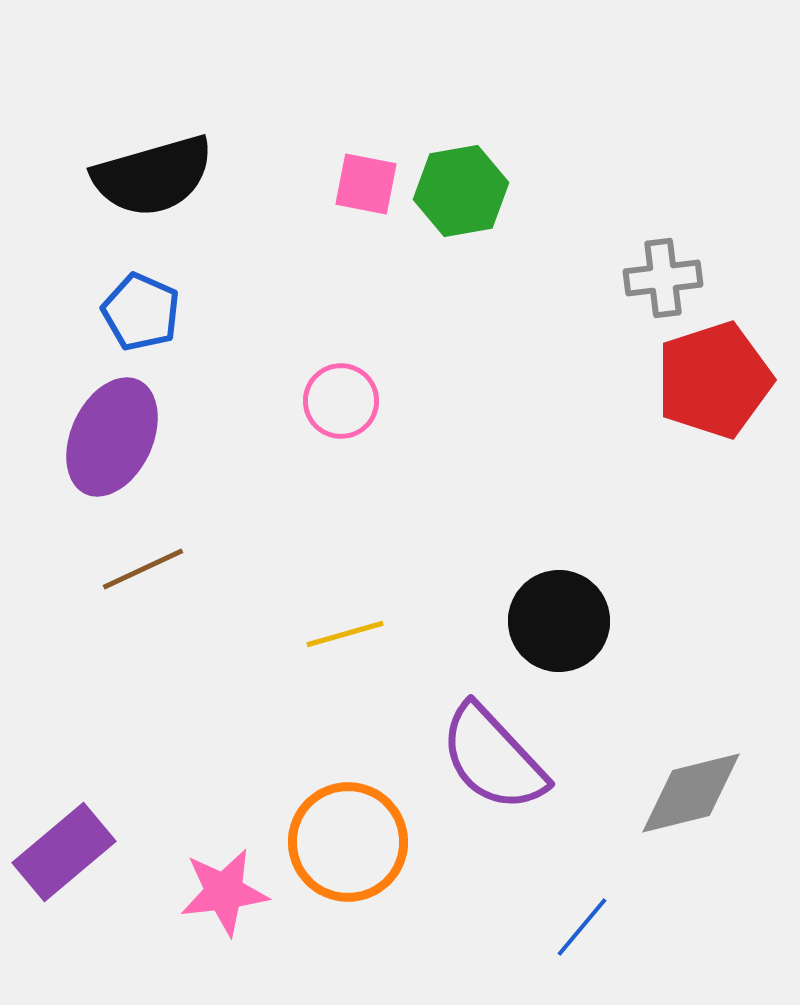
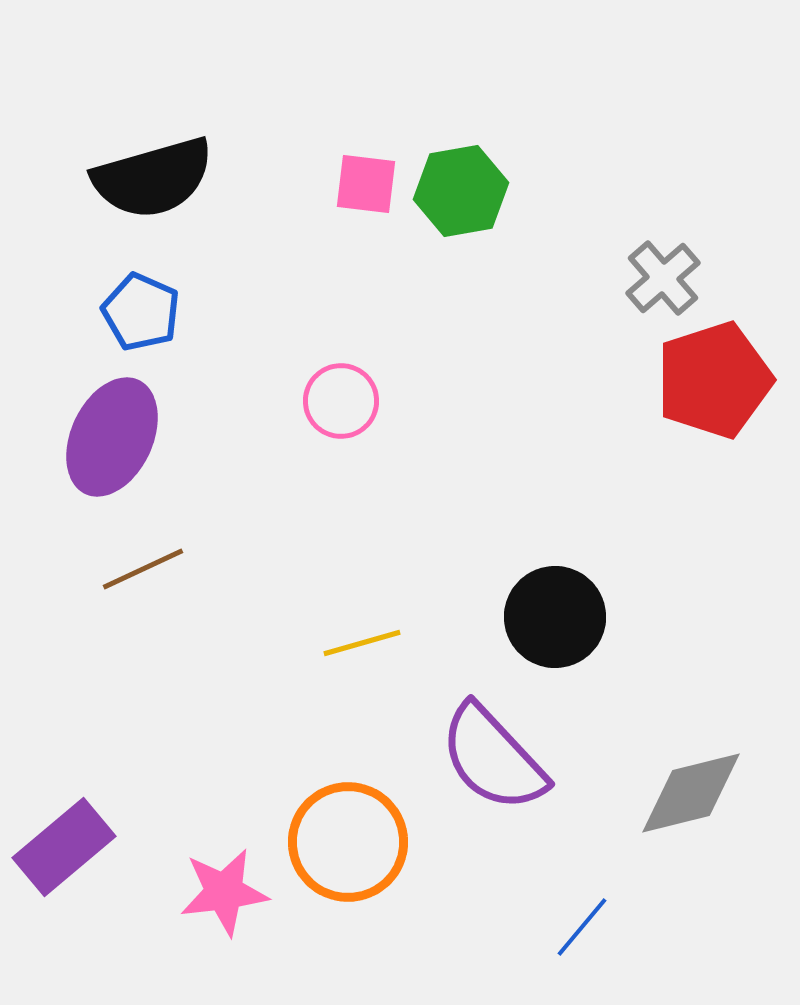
black semicircle: moved 2 px down
pink square: rotated 4 degrees counterclockwise
gray cross: rotated 34 degrees counterclockwise
black circle: moved 4 px left, 4 px up
yellow line: moved 17 px right, 9 px down
purple rectangle: moved 5 px up
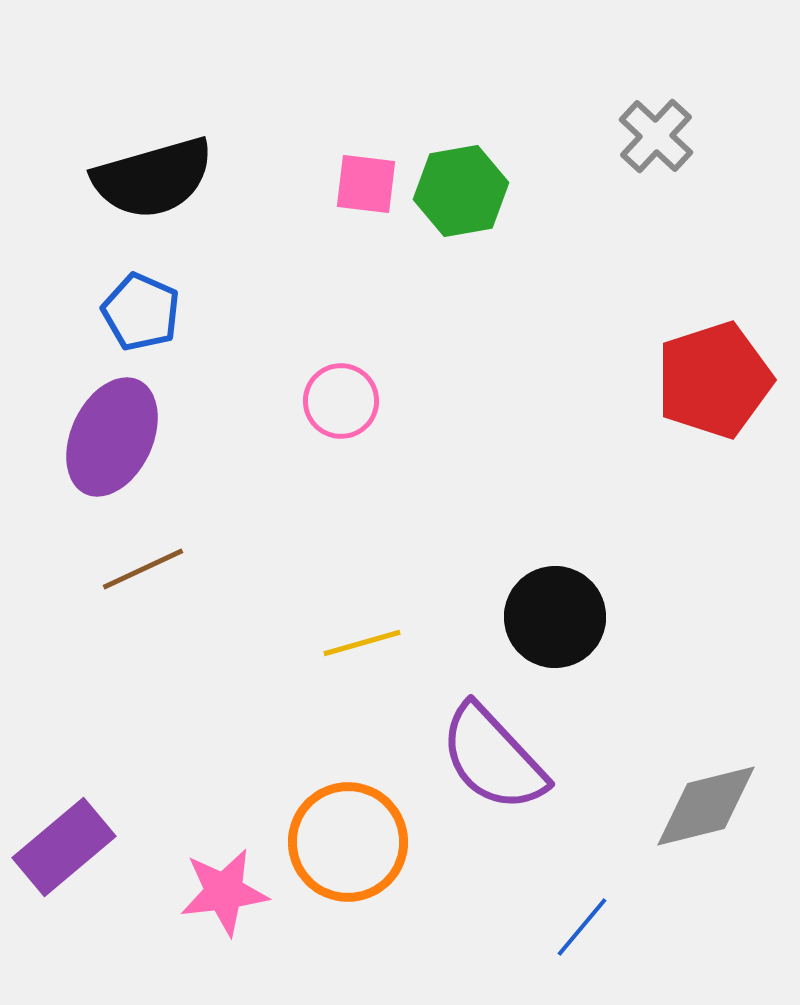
gray cross: moved 7 px left, 142 px up; rotated 6 degrees counterclockwise
gray diamond: moved 15 px right, 13 px down
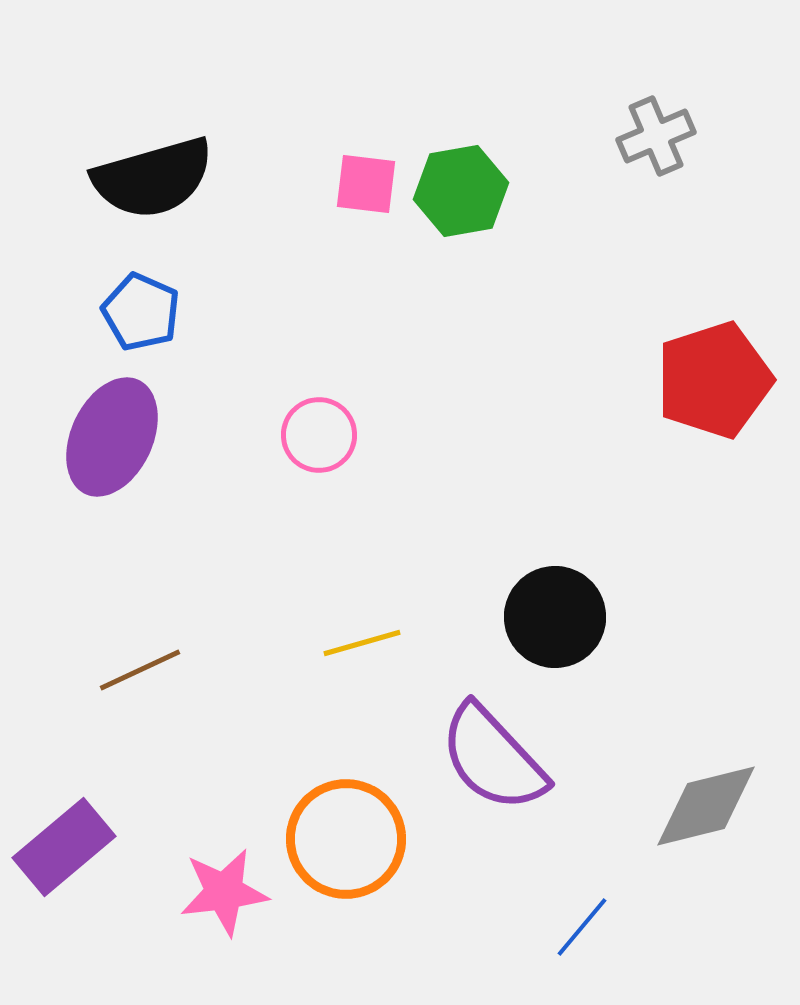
gray cross: rotated 24 degrees clockwise
pink circle: moved 22 px left, 34 px down
brown line: moved 3 px left, 101 px down
orange circle: moved 2 px left, 3 px up
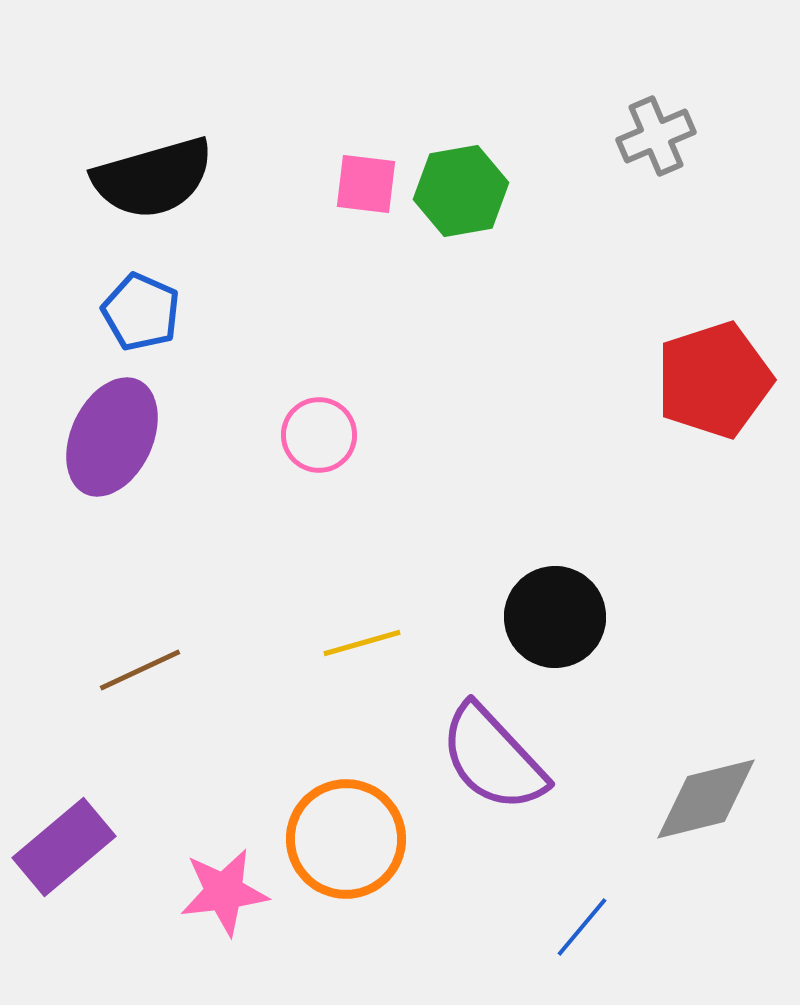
gray diamond: moved 7 px up
